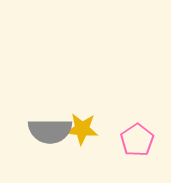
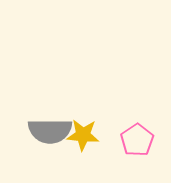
yellow star: moved 1 px right, 6 px down
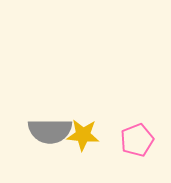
pink pentagon: rotated 12 degrees clockwise
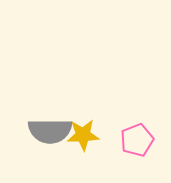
yellow star: rotated 8 degrees counterclockwise
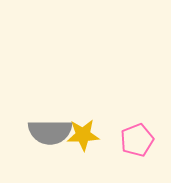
gray semicircle: moved 1 px down
